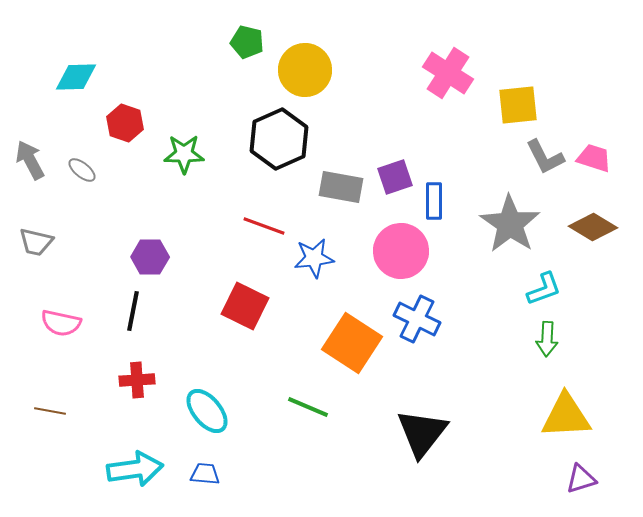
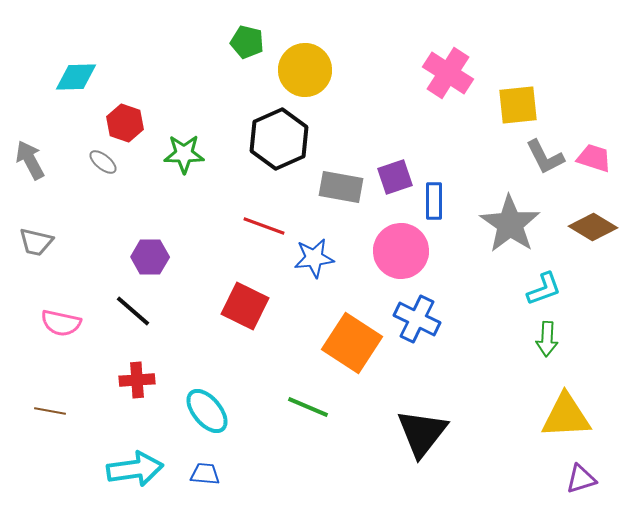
gray ellipse: moved 21 px right, 8 px up
black line: rotated 60 degrees counterclockwise
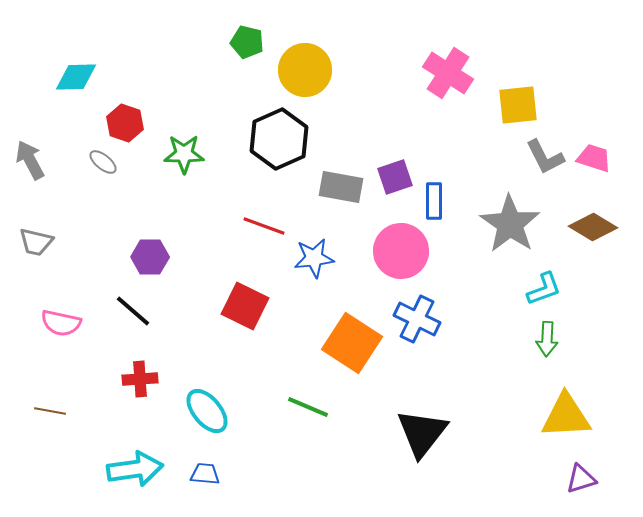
red cross: moved 3 px right, 1 px up
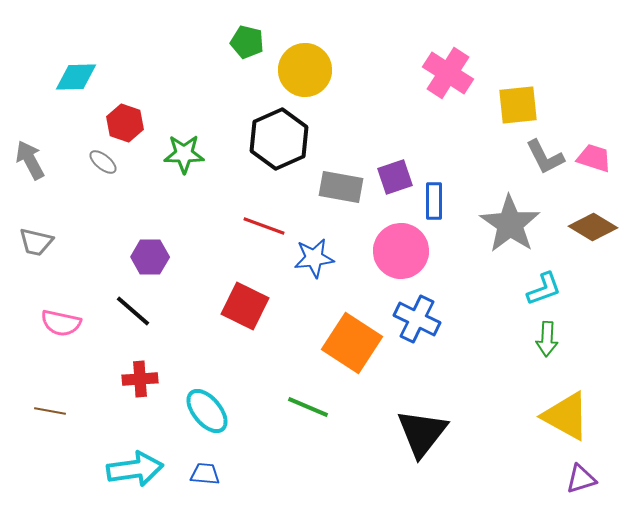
yellow triangle: rotated 32 degrees clockwise
